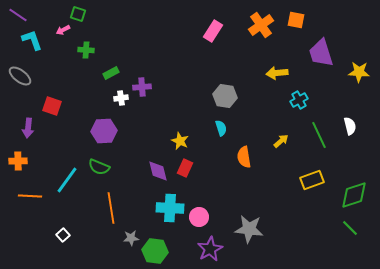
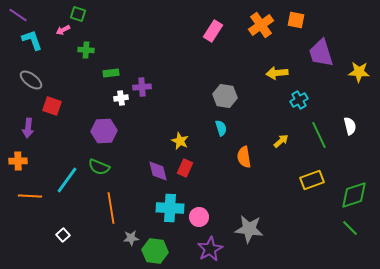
green rectangle at (111, 73): rotated 21 degrees clockwise
gray ellipse at (20, 76): moved 11 px right, 4 px down
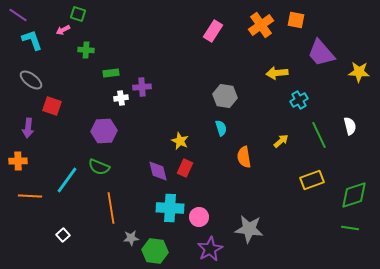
purple trapezoid at (321, 53): rotated 24 degrees counterclockwise
green line at (350, 228): rotated 36 degrees counterclockwise
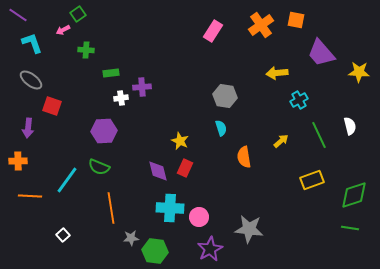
green square at (78, 14): rotated 35 degrees clockwise
cyan L-shape at (32, 40): moved 3 px down
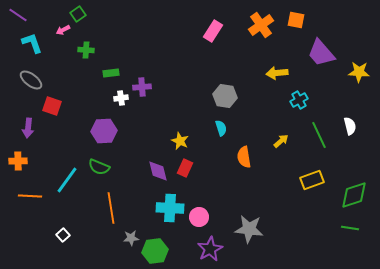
green hexagon at (155, 251): rotated 15 degrees counterclockwise
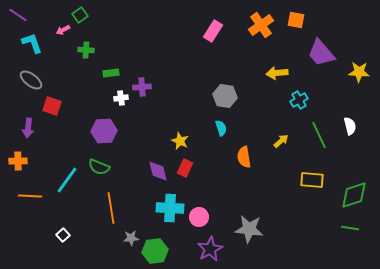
green square at (78, 14): moved 2 px right, 1 px down
yellow rectangle at (312, 180): rotated 25 degrees clockwise
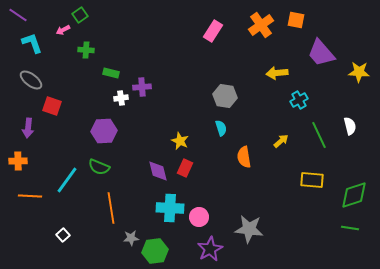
green rectangle at (111, 73): rotated 21 degrees clockwise
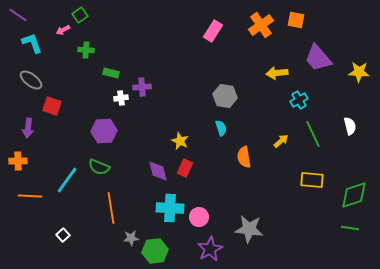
purple trapezoid at (321, 53): moved 3 px left, 5 px down
green line at (319, 135): moved 6 px left, 1 px up
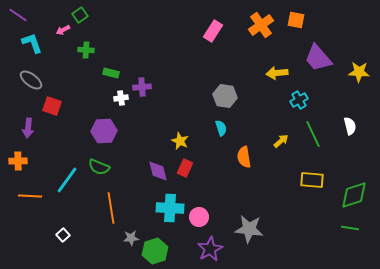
green hexagon at (155, 251): rotated 10 degrees counterclockwise
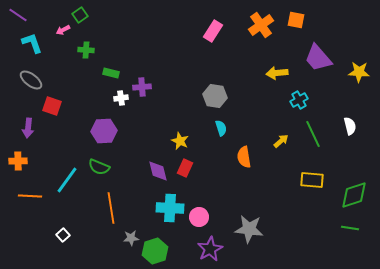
gray hexagon at (225, 96): moved 10 px left
